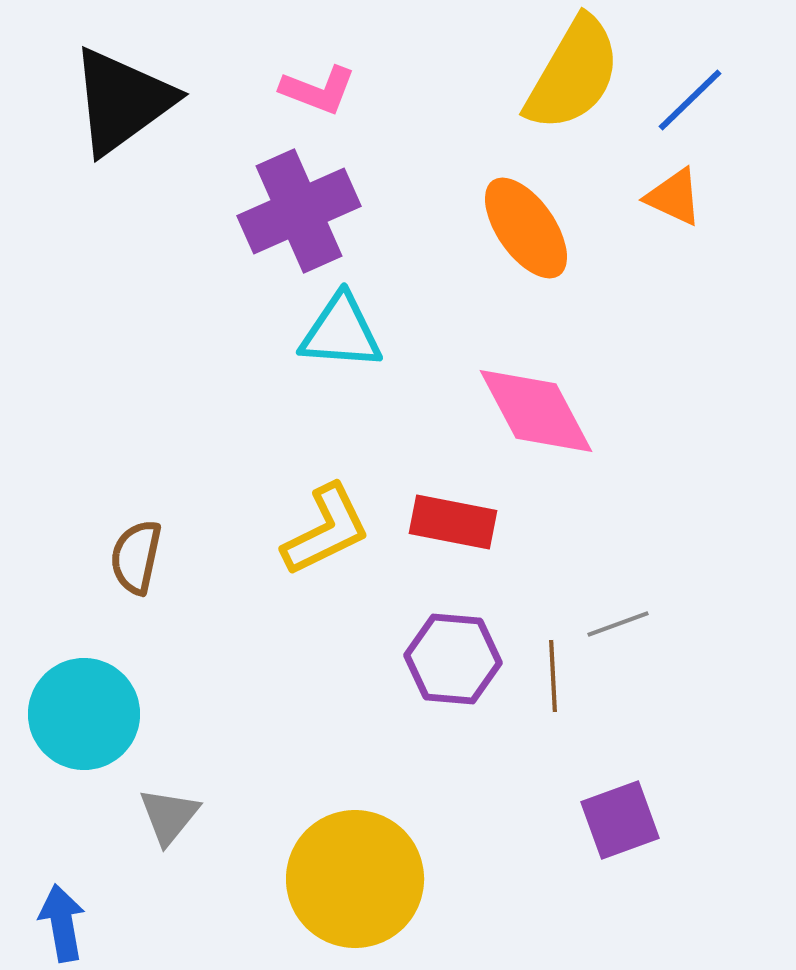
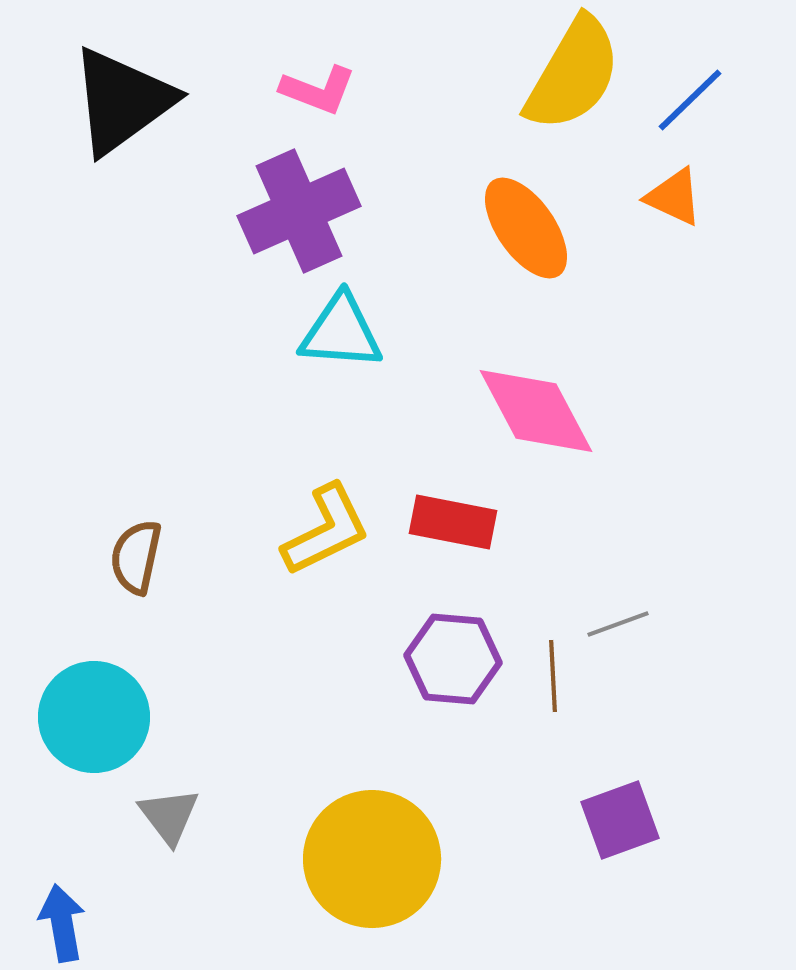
cyan circle: moved 10 px right, 3 px down
gray triangle: rotated 16 degrees counterclockwise
yellow circle: moved 17 px right, 20 px up
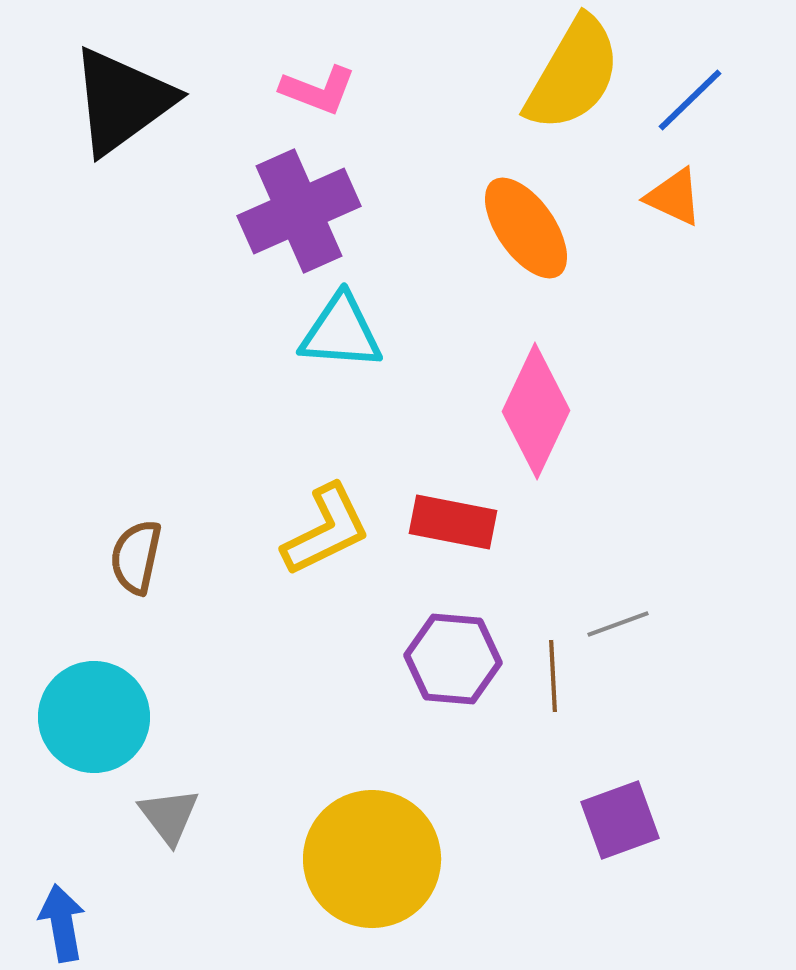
pink diamond: rotated 53 degrees clockwise
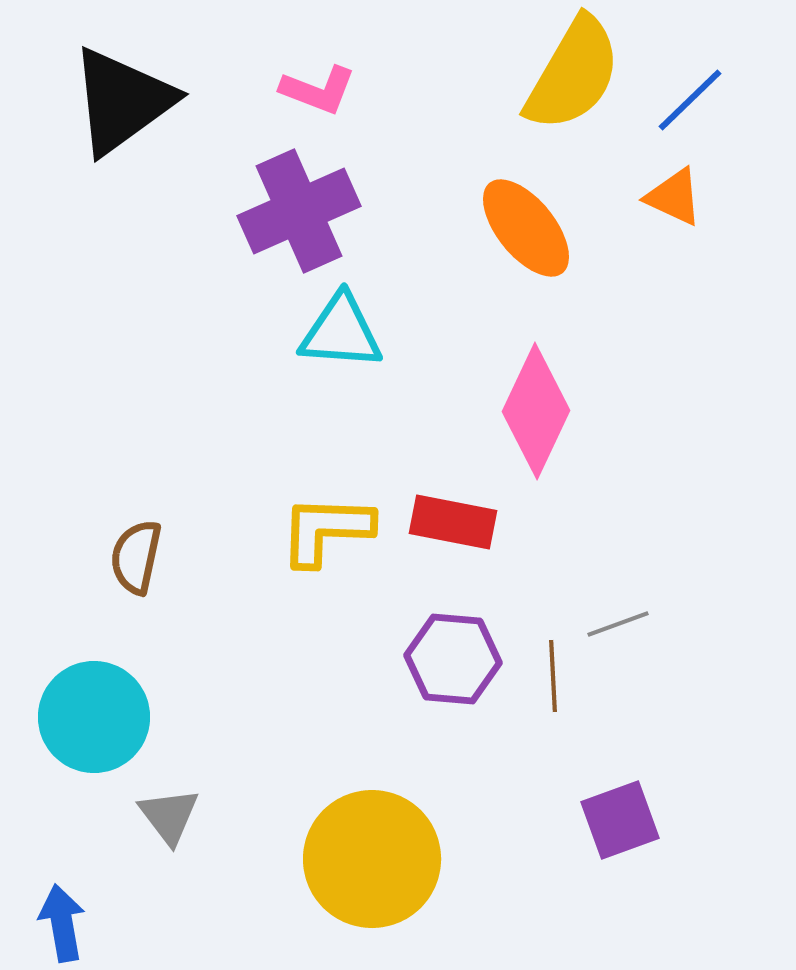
orange ellipse: rotated 4 degrees counterclockwise
yellow L-shape: rotated 152 degrees counterclockwise
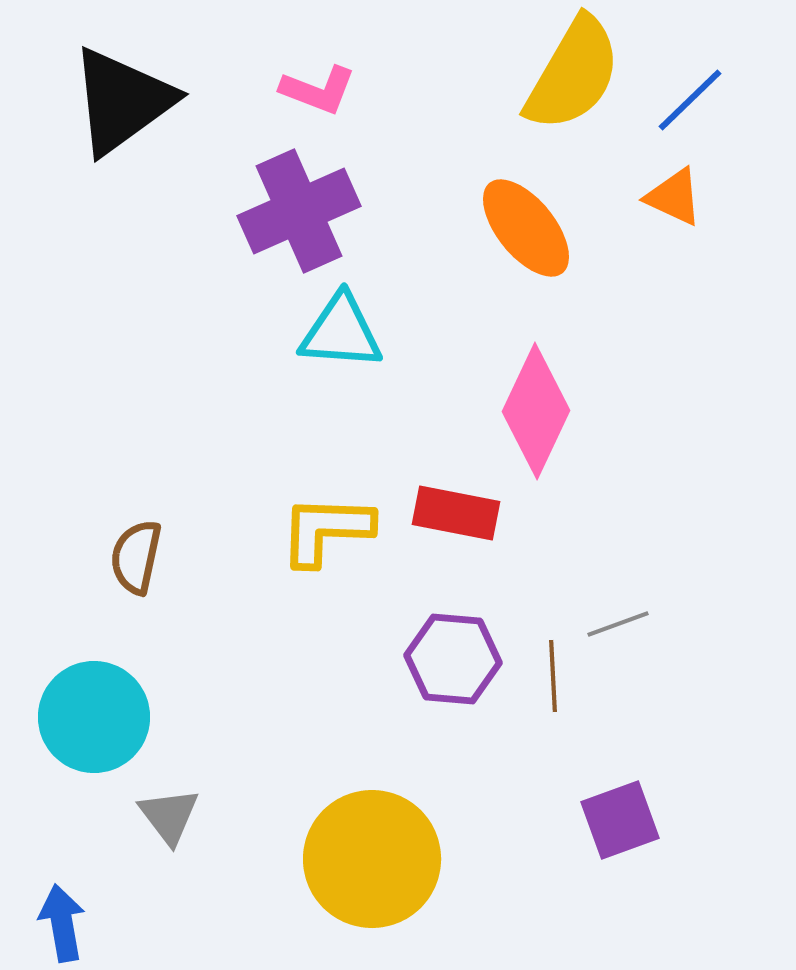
red rectangle: moved 3 px right, 9 px up
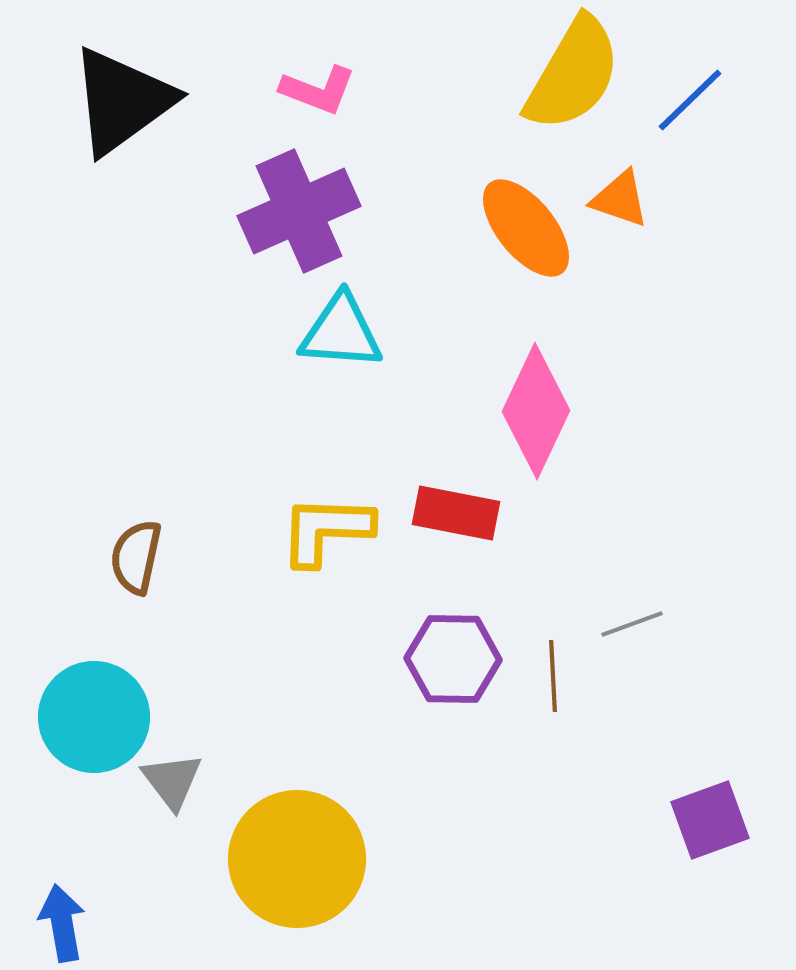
orange triangle: moved 54 px left, 2 px down; rotated 6 degrees counterclockwise
gray line: moved 14 px right
purple hexagon: rotated 4 degrees counterclockwise
gray triangle: moved 3 px right, 35 px up
purple square: moved 90 px right
yellow circle: moved 75 px left
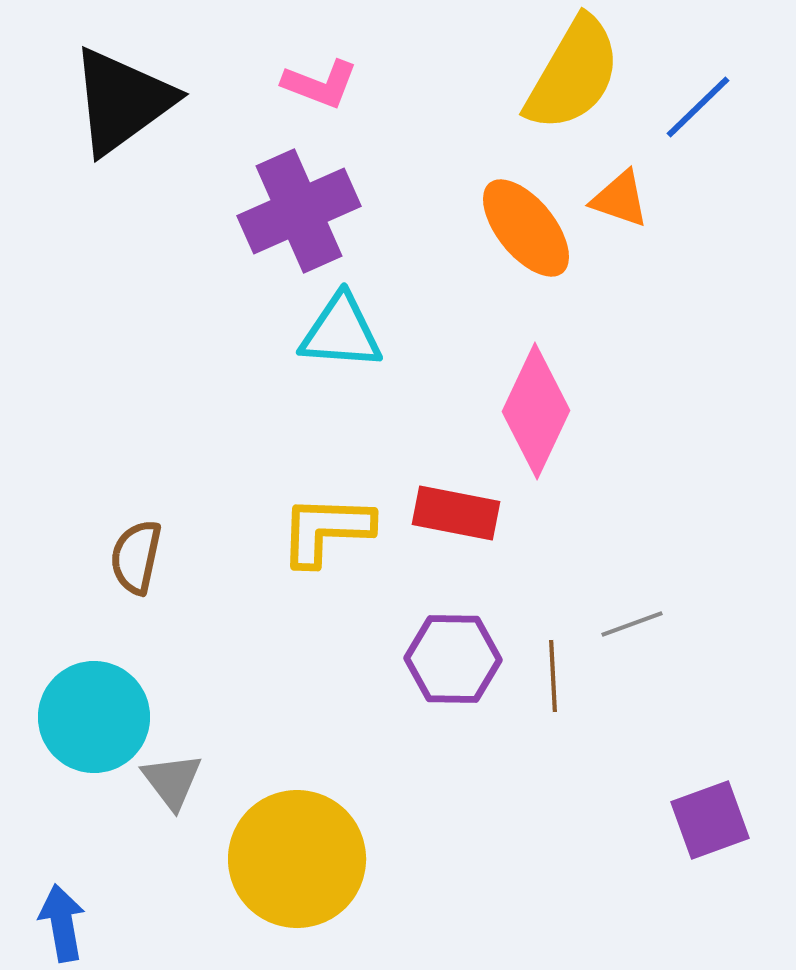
pink L-shape: moved 2 px right, 6 px up
blue line: moved 8 px right, 7 px down
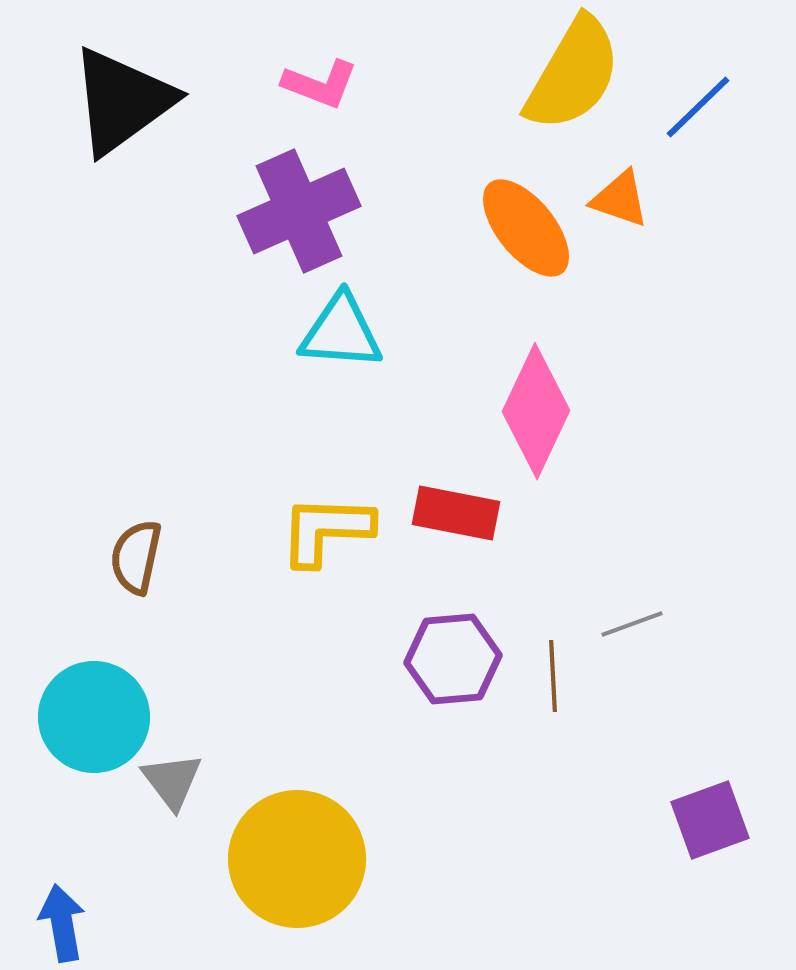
purple hexagon: rotated 6 degrees counterclockwise
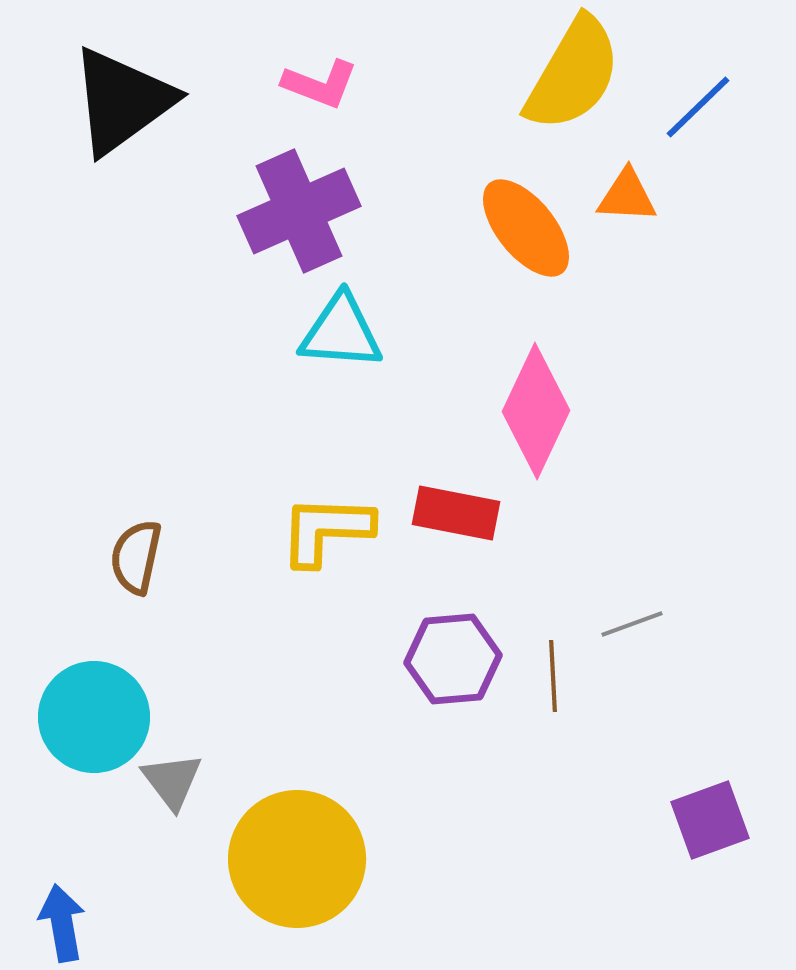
orange triangle: moved 7 px right, 3 px up; rotated 16 degrees counterclockwise
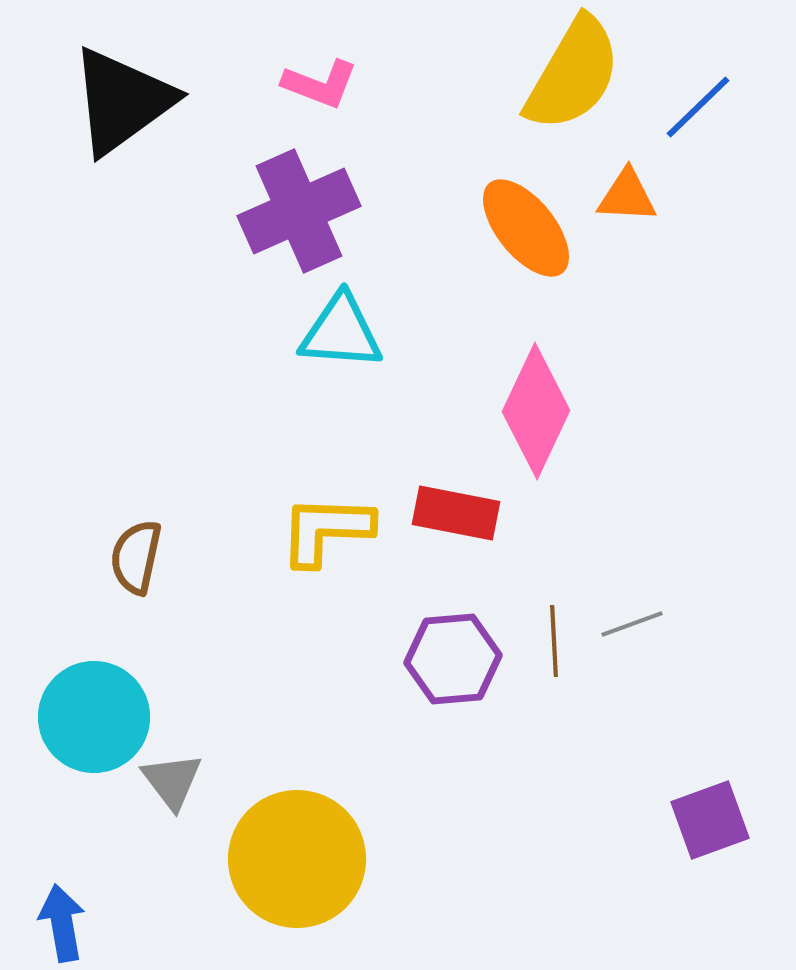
brown line: moved 1 px right, 35 px up
